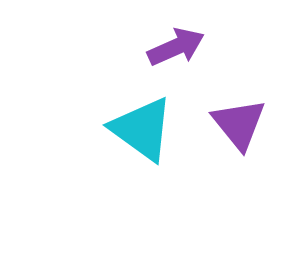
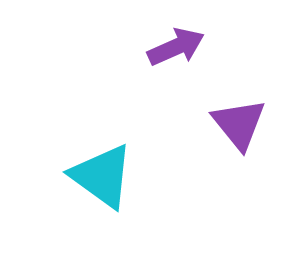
cyan triangle: moved 40 px left, 47 px down
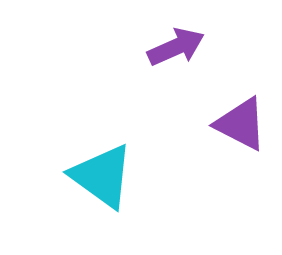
purple triangle: moved 2 px right; rotated 24 degrees counterclockwise
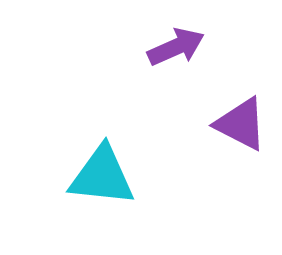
cyan triangle: rotated 30 degrees counterclockwise
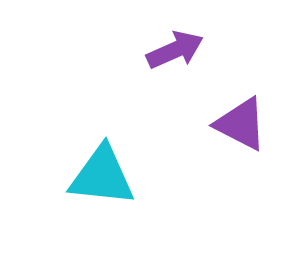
purple arrow: moved 1 px left, 3 px down
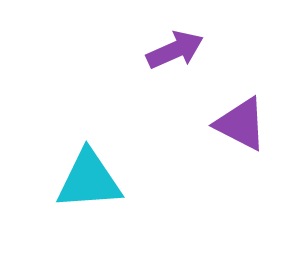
cyan triangle: moved 13 px left, 4 px down; rotated 10 degrees counterclockwise
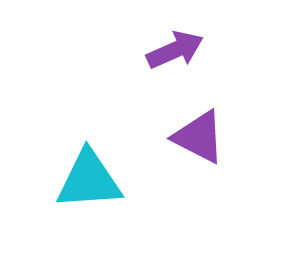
purple triangle: moved 42 px left, 13 px down
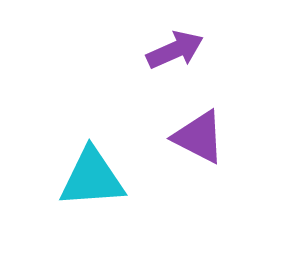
cyan triangle: moved 3 px right, 2 px up
